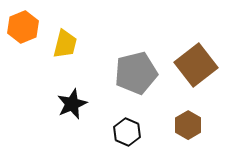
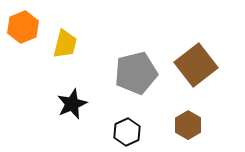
black hexagon: rotated 12 degrees clockwise
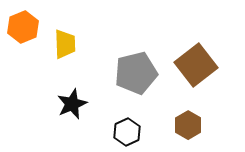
yellow trapezoid: rotated 16 degrees counterclockwise
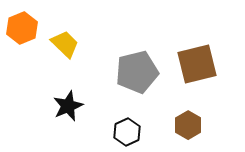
orange hexagon: moved 1 px left, 1 px down
yellow trapezoid: rotated 44 degrees counterclockwise
brown square: moved 1 px right, 1 px up; rotated 24 degrees clockwise
gray pentagon: moved 1 px right, 1 px up
black star: moved 4 px left, 2 px down
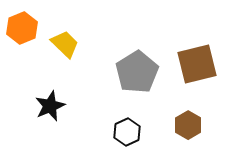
gray pentagon: rotated 18 degrees counterclockwise
black star: moved 18 px left
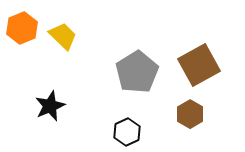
yellow trapezoid: moved 2 px left, 8 px up
brown square: moved 2 px right, 1 px down; rotated 15 degrees counterclockwise
brown hexagon: moved 2 px right, 11 px up
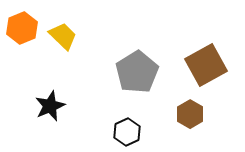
brown square: moved 7 px right
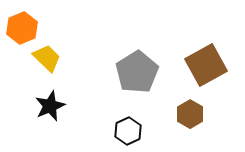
yellow trapezoid: moved 16 px left, 22 px down
black hexagon: moved 1 px right, 1 px up
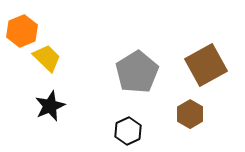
orange hexagon: moved 3 px down
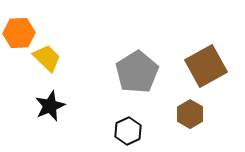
orange hexagon: moved 3 px left, 2 px down; rotated 20 degrees clockwise
brown square: moved 1 px down
